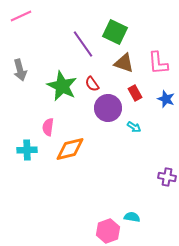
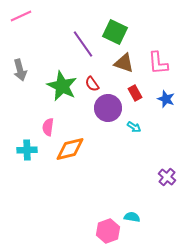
purple cross: rotated 30 degrees clockwise
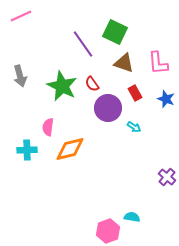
gray arrow: moved 6 px down
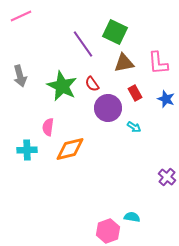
brown triangle: rotated 30 degrees counterclockwise
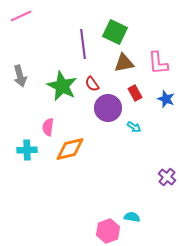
purple line: rotated 28 degrees clockwise
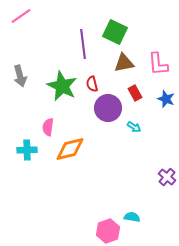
pink line: rotated 10 degrees counterclockwise
pink L-shape: moved 1 px down
red semicircle: rotated 21 degrees clockwise
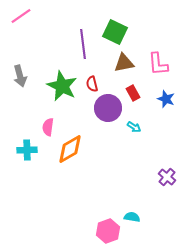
red rectangle: moved 2 px left
orange diamond: rotated 16 degrees counterclockwise
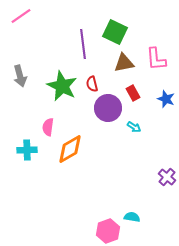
pink L-shape: moved 2 px left, 5 px up
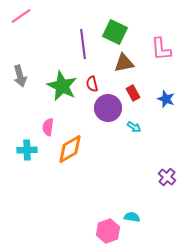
pink L-shape: moved 5 px right, 10 px up
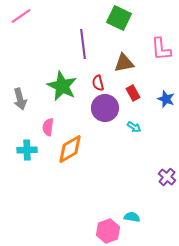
green square: moved 4 px right, 14 px up
gray arrow: moved 23 px down
red semicircle: moved 6 px right, 1 px up
purple circle: moved 3 px left
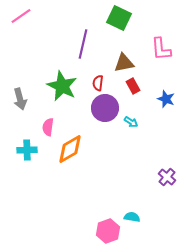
purple line: rotated 20 degrees clockwise
red semicircle: rotated 21 degrees clockwise
red rectangle: moved 7 px up
cyan arrow: moved 3 px left, 5 px up
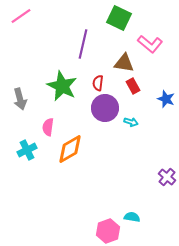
pink L-shape: moved 11 px left, 5 px up; rotated 45 degrees counterclockwise
brown triangle: rotated 20 degrees clockwise
cyan arrow: rotated 16 degrees counterclockwise
cyan cross: rotated 24 degrees counterclockwise
